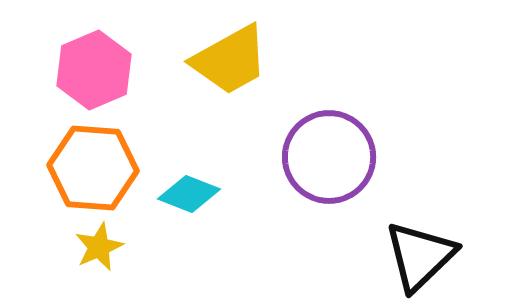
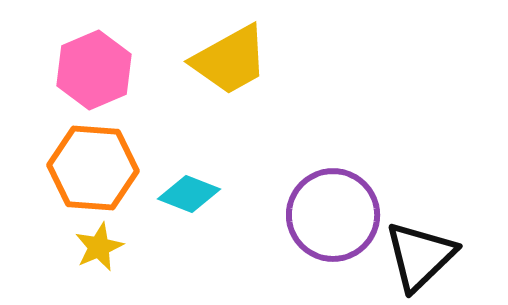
purple circle: moved 4 px right, 58 px down
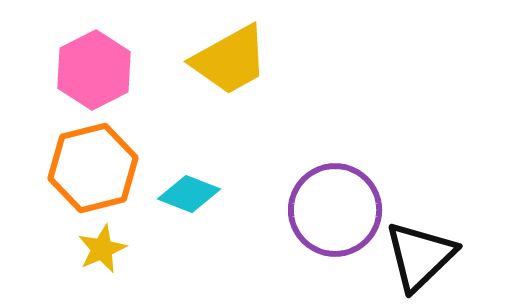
pink hexagon: rotated 4 degrees counterclockwise
orange hexagon: rotated 18 degrees counterclockwise
purple circle: moved 2 px right, 5 px up
yellow star: moved 3 px right, 2 px down
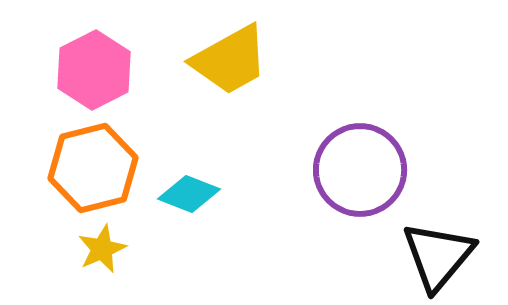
purple circle: moved 25 px right, 40 px up
black triangle: moved 18 px right; rotated 6 degrees counterclockwise
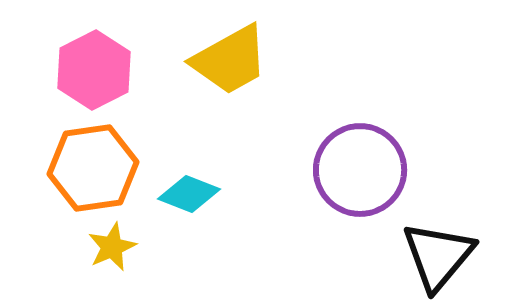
orange hexagon: rotated 6 degrees clockwise
yellow star: moved 10 px right, 2 px up
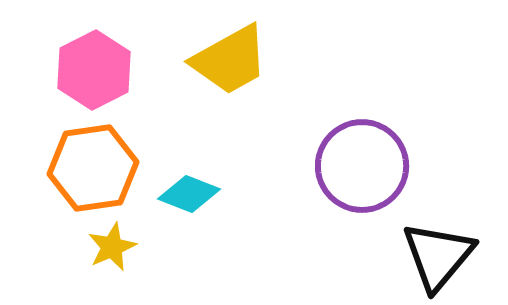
purple circle: moved 2 px right, 4 px up
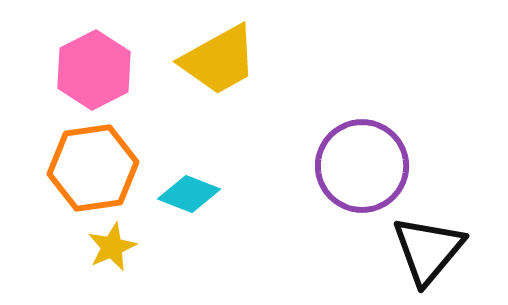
yellow trapezoid: moved 11 px left
black triangle: moved 10 px left, 6 px up
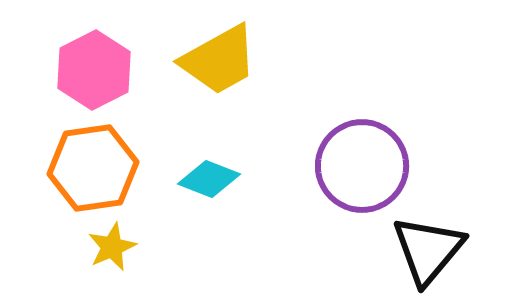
cyan diamond: moved 20 px right, 15 px up
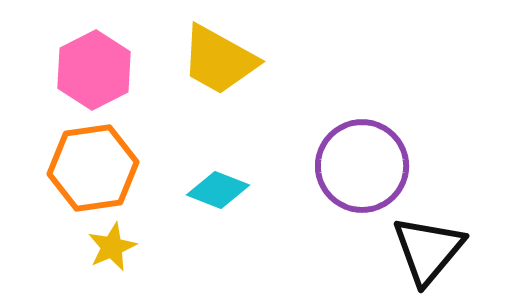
yellow trapezoid: rotated 58 degrees clockwise
cyan diamond: moved 9 px right, 11 px down
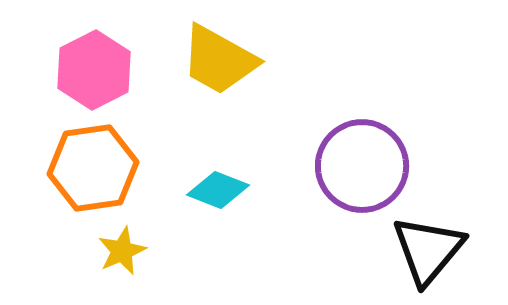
yellow star: moved 10 px right, 4 px down
